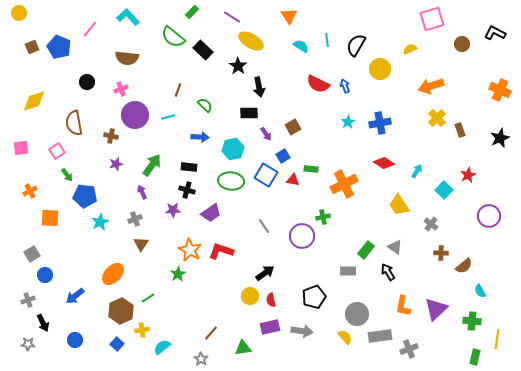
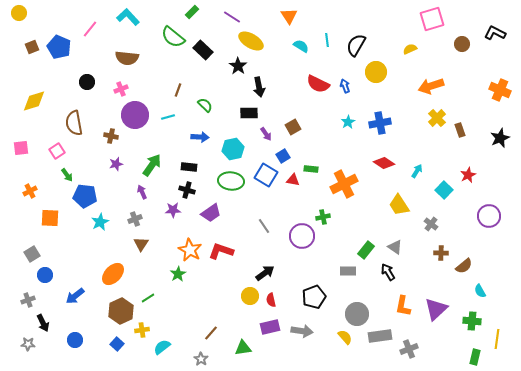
yellow circle at (380, 69): moved 4 px left, 3 px down
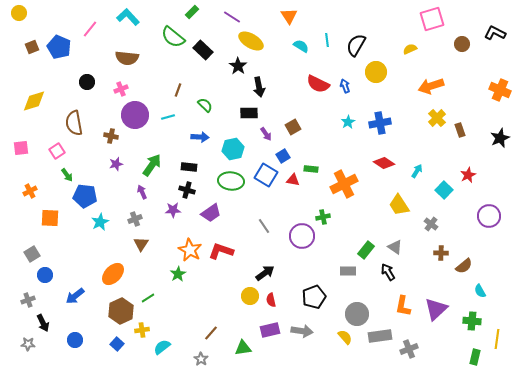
purple rectangle at (270, 327): moved 3 px down
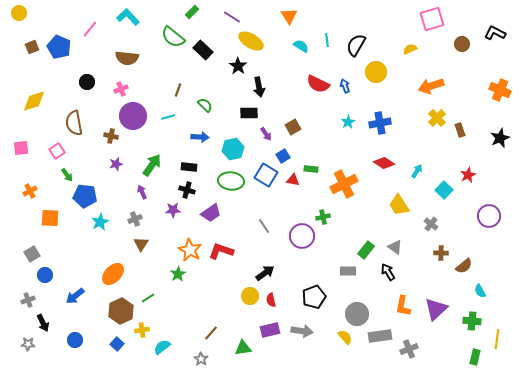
purple circle at (135, 115): moved 2 px left, 1 px down
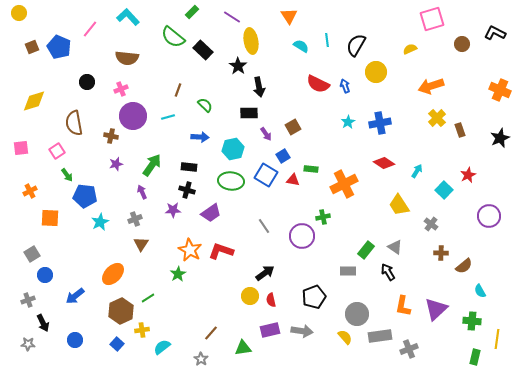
yellow ellipse at (251, 41): rotated 50 degrees clockwise
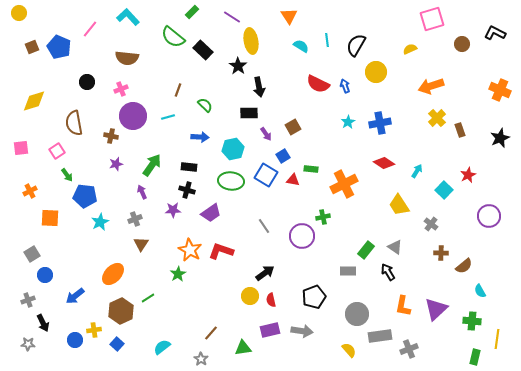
yellow cross at (142, 330): moved 48 px left
yellow semicircle at (345, 337): moved 4 px right, 13 px down
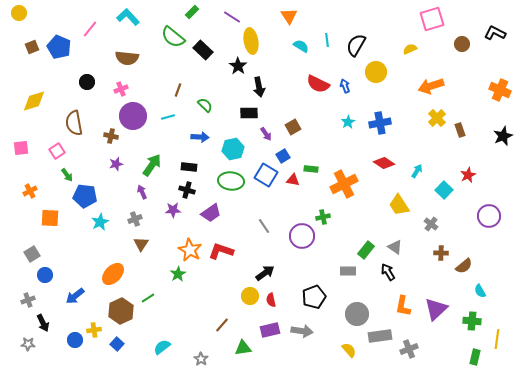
black star at (500, 138): moved 3 px right, 2 px up
brown line at (211, 333): moved 11 px right, 8 px up
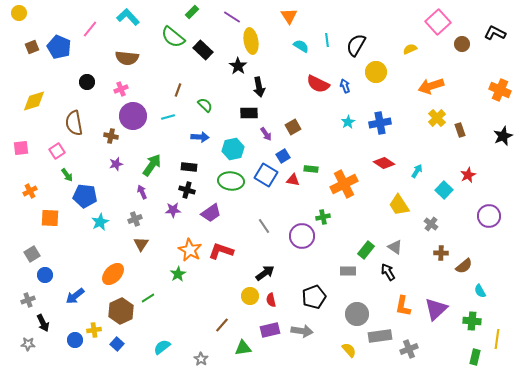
pink square at (432, 19): moved 6 px right, 3 px down; rotated 25 degrees counterclockwise
